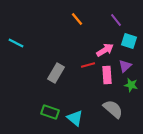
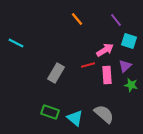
gray semicircle: moved 9 px left, 5 px down
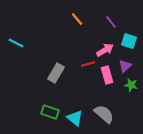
purple line: moved 5 px left, 2 px down
red line: moved 1 px up
pink rectangle: rotated 12 degrees counterclockwise
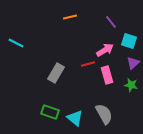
orange line: moved 7 px left, 2 px up; rotated 64 degrees counterclockwise
purple triangle: moved 8 px right, 3 px up
gray semicircle: rotated 20 degrees clockwise
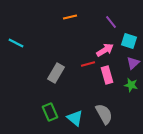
green rectangle: rotated 48 degrees clockwise
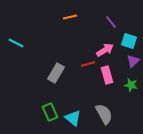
purple triangle: moved 2 px up
cyan triangle: moved 2 px left
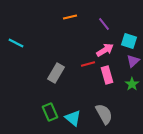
purple line: moved 7 px left, 2 px down
green star: moved 1 px right, 1 px up; rotated 24 degrees clockwise
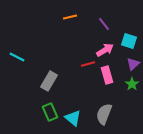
cyan line: moved 1 px right, 14 px down
purple triangle: moved 3 px down
gray rectangle: moved 7 px left, 8 px down
gray semicircle: rotated 130 degrees counterclockwise
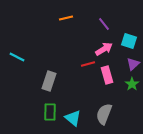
orange line: moved 4 px left, 1 px down
pink arrow: moved 1 px left, 1 px up
gray rectangle: rotated 12 degrees counterclockwise
green rectangle: rotated 24 degrees clockwise
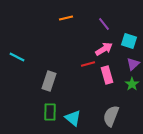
gray semicircle: moved 7 px right, 2 px down
